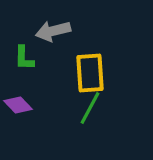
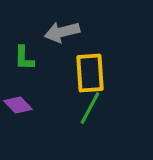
gray arrow: moved 9 px right, 1 px down
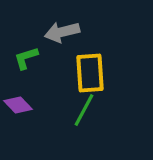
green L-shape: moved 2 px right; rotated 72 degrees clockwise
green line: moved 6 px left, 2 px down
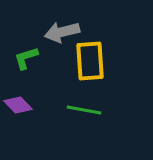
yellow rectangle: moved 12 px up
green line: rotated 72 degrees clockwise
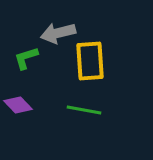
gray arrow: moved 4 px left, 1 px down
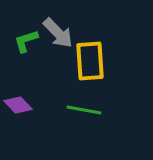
gray arrow: rotated 120 degrees counterclockwise
green L-shape: moved 17 px up
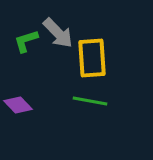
yellow rectangle: moved 2 px right, 3 px up
green line: moved 6 px right, 9 px up
